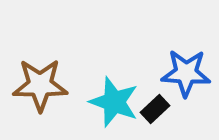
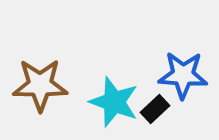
blue star: moved 3 px left, 2 px down
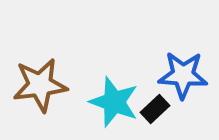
brown star: rotated 8 degrees counterclockwise
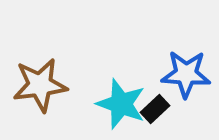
blue star: moved 3 px right, 1 px up
cyan star: moved 7 px right, 2 px down
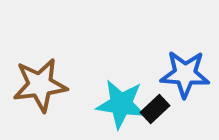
blue star: moved 1 px left
cyan star: rotated 12 degrees counterclockwise
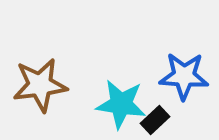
blue star: moved 1 px left, 2 px down
black rectangle: moved 11 px down
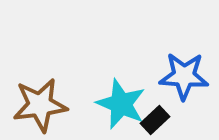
brown star: moved 20 px down
cyan star: rotated 15 degrees clockwise
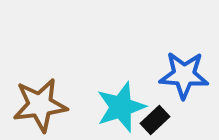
blue star: moved 1 px up
cyan star: moved 3 px down; rotated 30 degrees clockwise
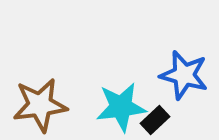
blue star: rotated 12 degrees clockwise
cyan star: rotated 12 degrees clockwise
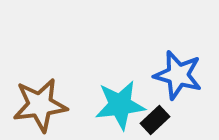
blue star: moved 6 px left
cyan star: moved 1 px left, 2 px up
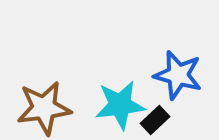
brown star: moved 4 px right, 3 px down
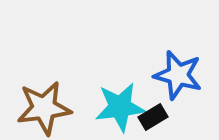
cyan star: moved 2 px down
black rectangle: moved 2 px left, 3 px up; rotated 12 degrees clockwise
